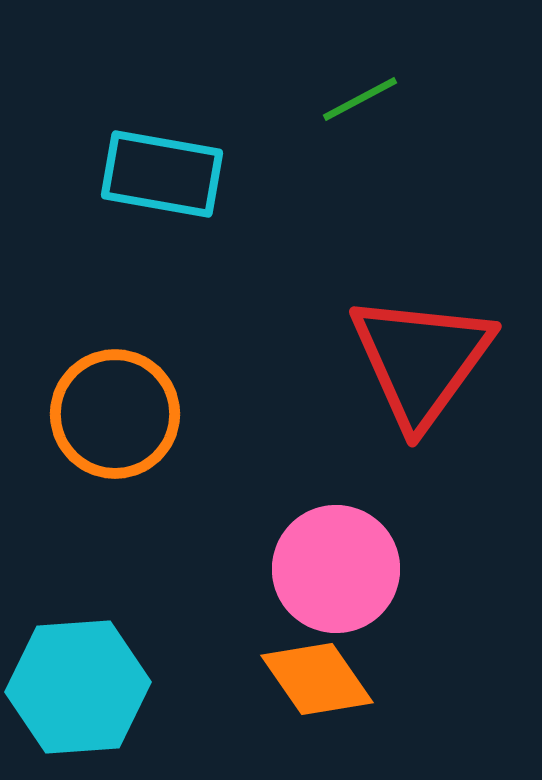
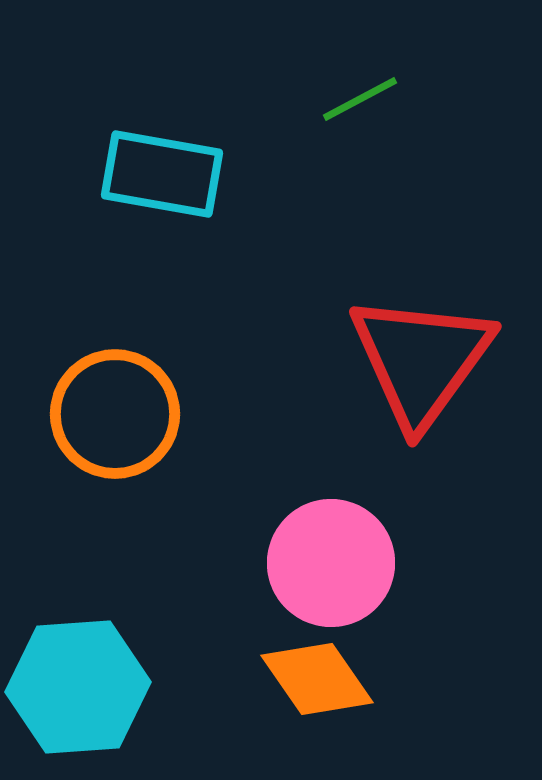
pink circle: moved 5 px left, 6 px up
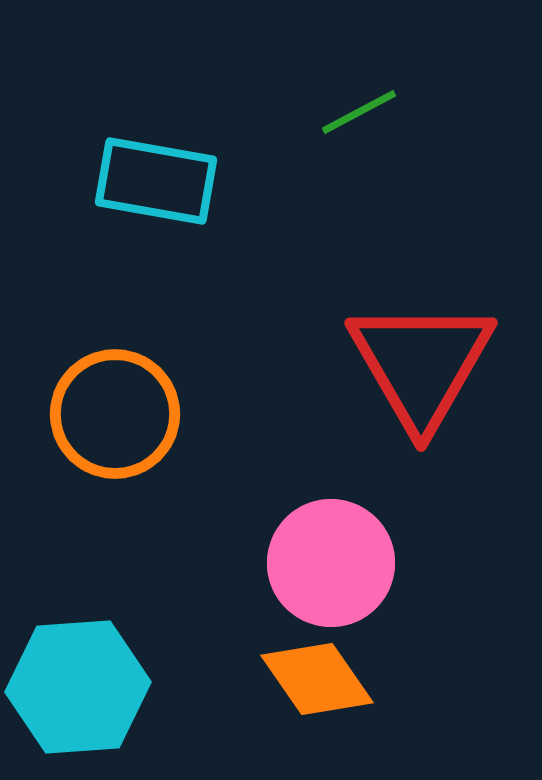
green line: moved 1 px left, 13 px down
cyan rectangle: moved 6 px left, 7 px down
red triangle: moved 4 px down; rotated 6 degrees counterclockwise
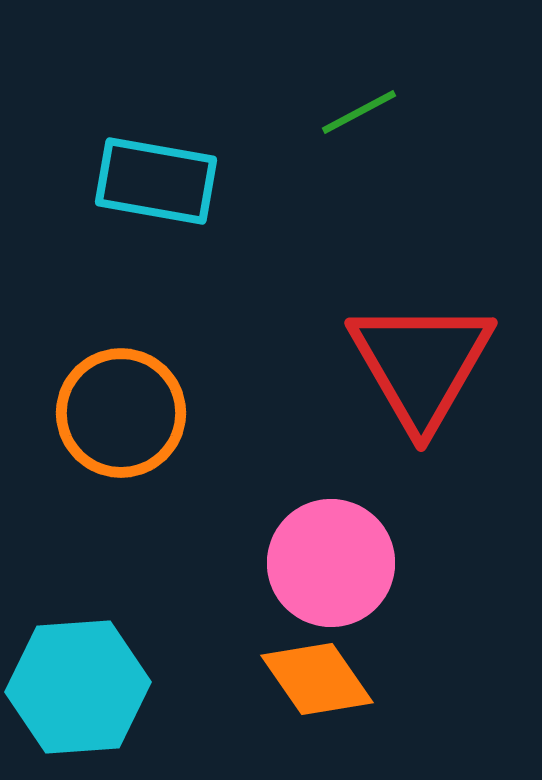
orange circle: moved 6 px right, 1 px up
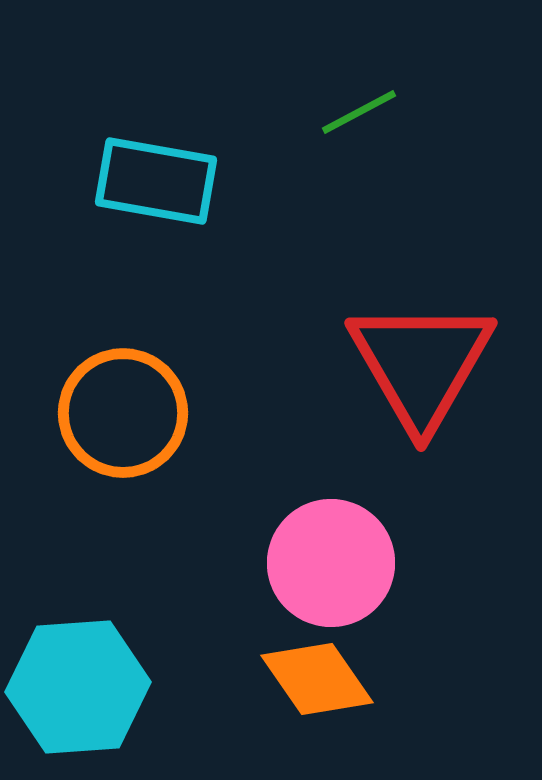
orange circle: moved 2 px right
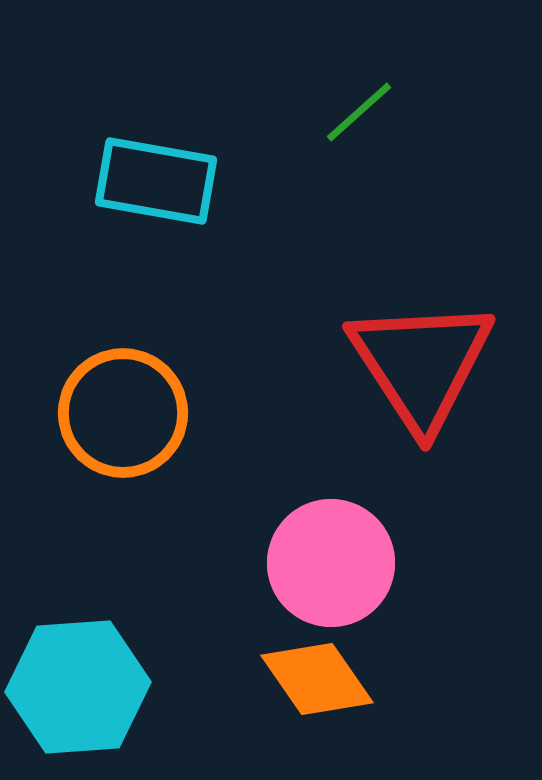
green line: rotated 14 degrees counterclockwise
red triangle: rotated 3 degrees counterclockwise
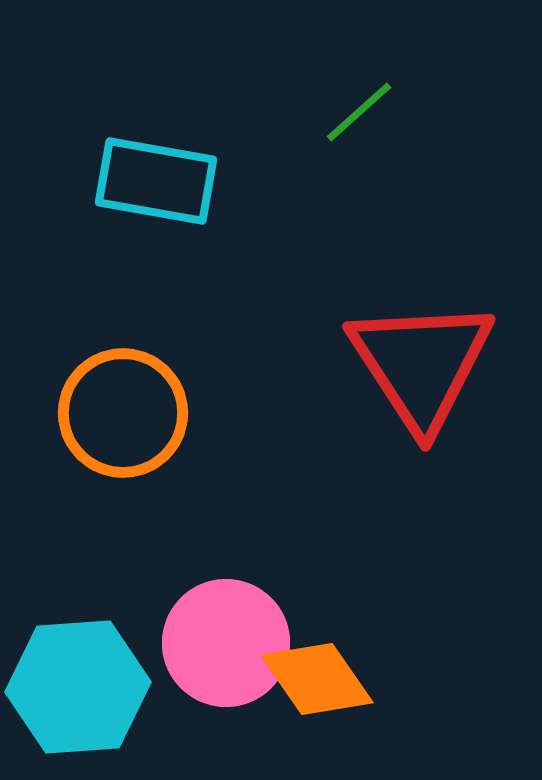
pink circle: moved 105 px left, 80 px down
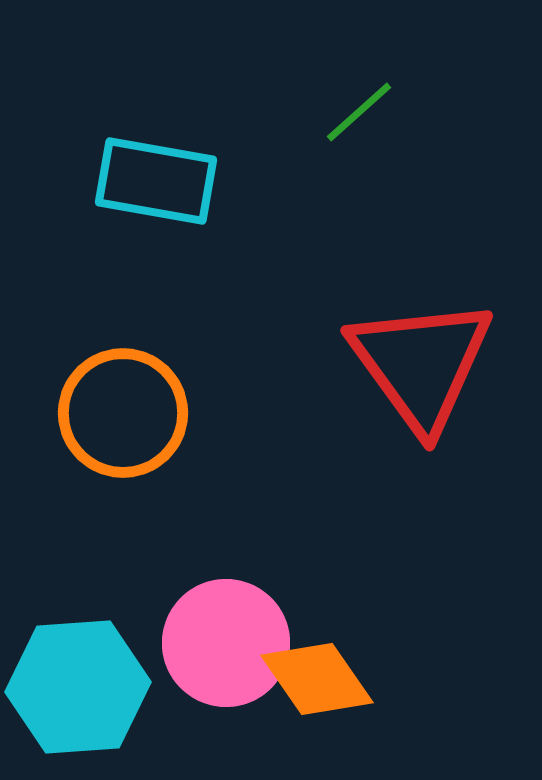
red triangle: rotated 3 degrees counterclockwise
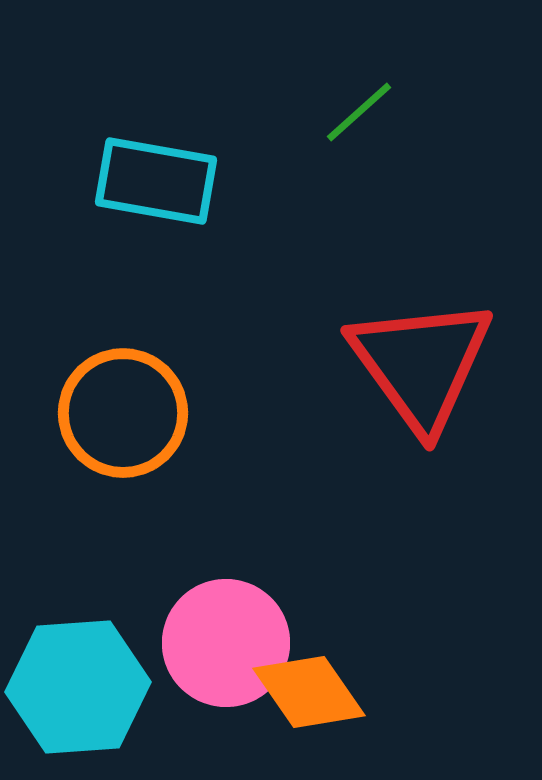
orange diamond: moved 8 px left, 13 px down
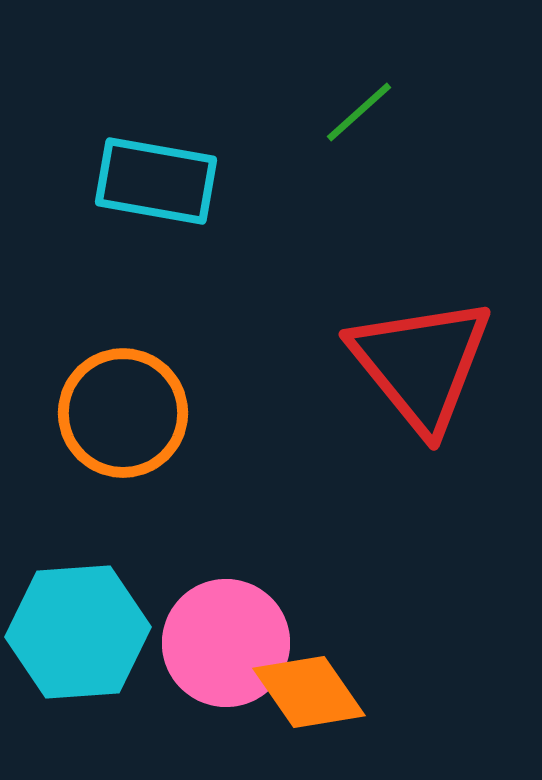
red triangle: rotated 3 degrees counterclockwise
cyan hexagon: moved 55 px up
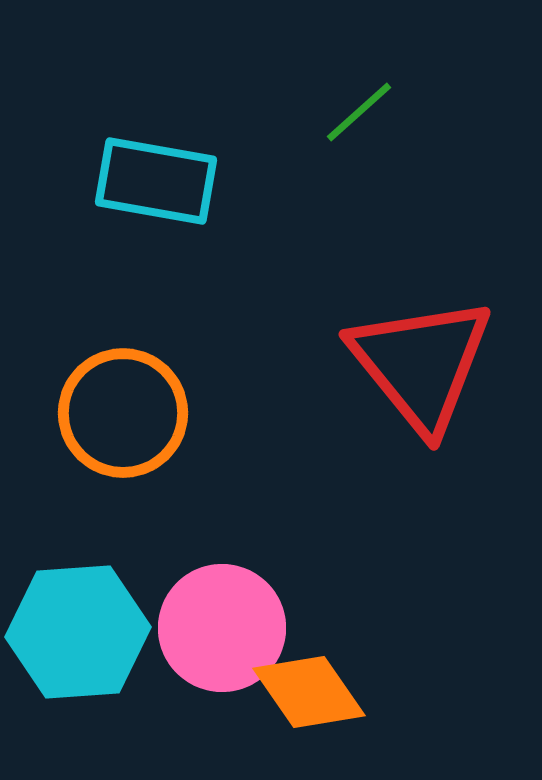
pink circle: moved 4 px left, 15 px up
